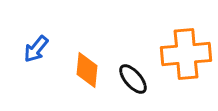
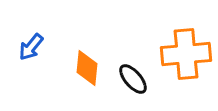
blue arrow: moved 5 px left, 2 px up
orange diamond: moved 2 px up
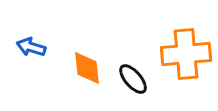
blue arrow: rotated 68 degrees clockwise
orange diamond: rotated 12 degrees counterclockwise
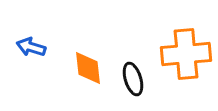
orange diamond: moved 1 px right
black ellipse: rotated 24 degrees clockwise
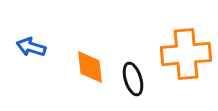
orange diamond: moved 2 px right, 1 px up
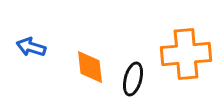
black ellipse: rotated 32 degrees clockwise
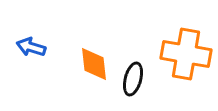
orange cross: rotated 15 degrees clockwise
orange diamond: moved 4 px right, 3 px up
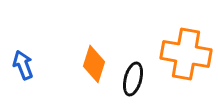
blue arrow: moved 8 px left, 18 px down; rotated 52 degrees clockwise
orange diamond: rotated 24 degrees clockwise
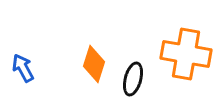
blue arrow: moved 3 px down; rotated 8 degrees counterclockwise
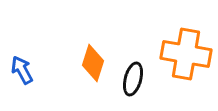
orange diamond: moved 1 px left, 1 px up
blue arrow: moved 1 px left, 2 px down
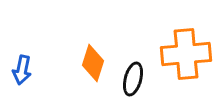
orange cross: rotated 15 degrees counterclockwise
blue arrow: rotated 140 degrees counterclockwise
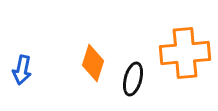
orange cross: moved 1 px left, 1 px up
